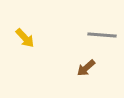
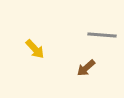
yellow arrow: moved 10 px right, 11 px down
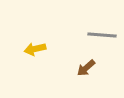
yellow arrow: rotated 120 degrees clockwise
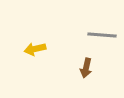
brown arrow: rotated 36 degrees counterclockwise
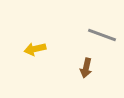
gray line: rotated 16 degrees clockwise
